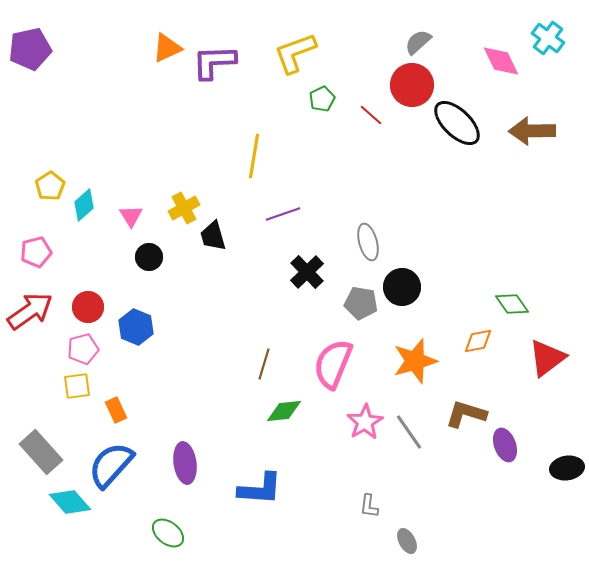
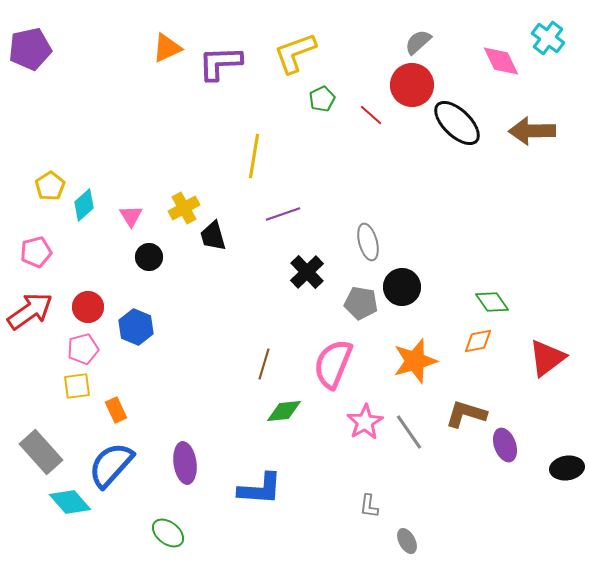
purple L-shape at (214, 62): moved 6 px right, 1 px down
green diamond at (512, 304): moved 20 px left, 2 px up
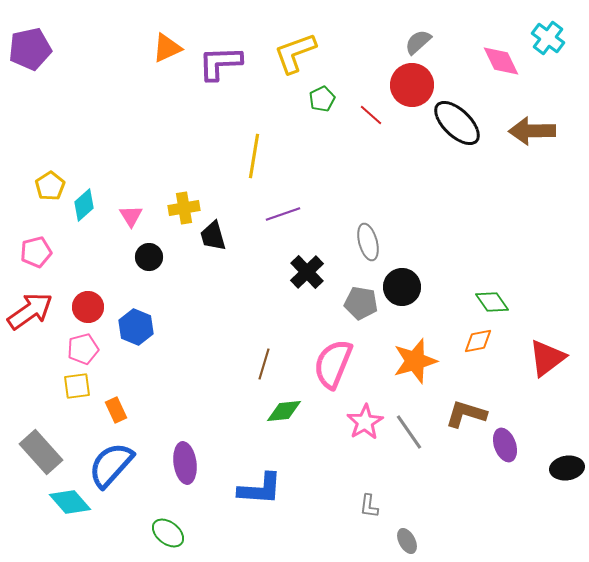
yellow cross at (184, 208): rotated 20 degrees clockwise
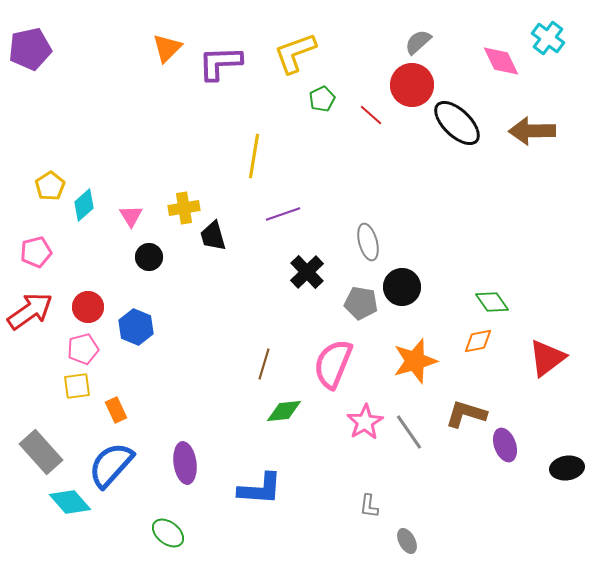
orange triangle at (167, 48): rotated 20 degrees counterclockwise
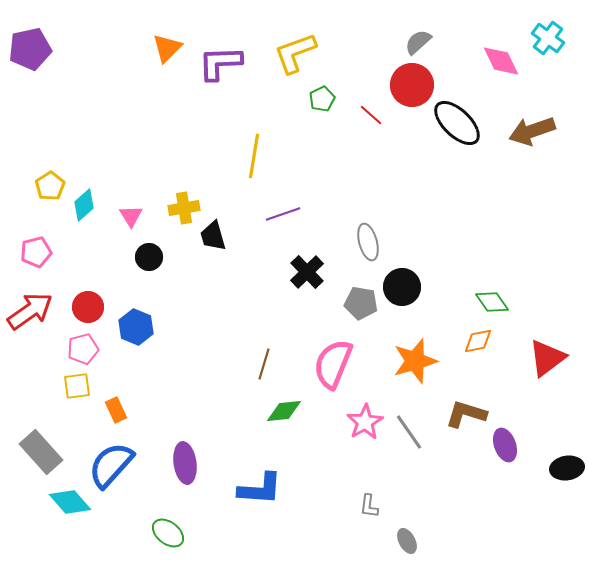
brown arrow at (532, 131): rotated 18 degrees counterclockwise
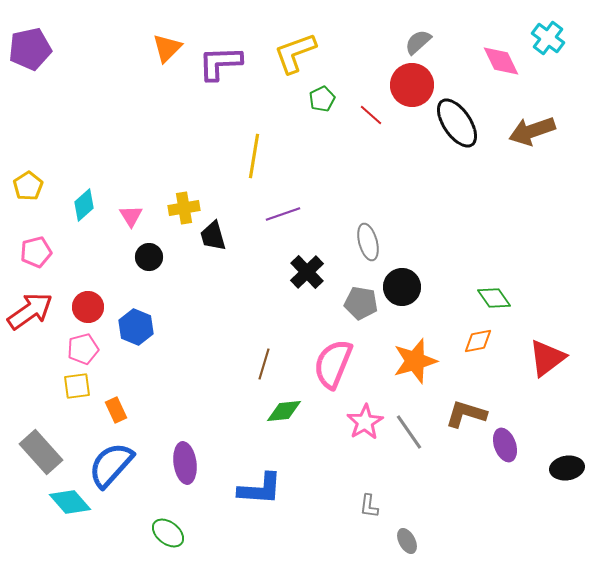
black ellipse at (457, 123): rotated 12 degrees clockwise
yellow pentagon at (50, 186): moved 22 px left
green diamond at (492, 302): moved 2 px right, 4 px up
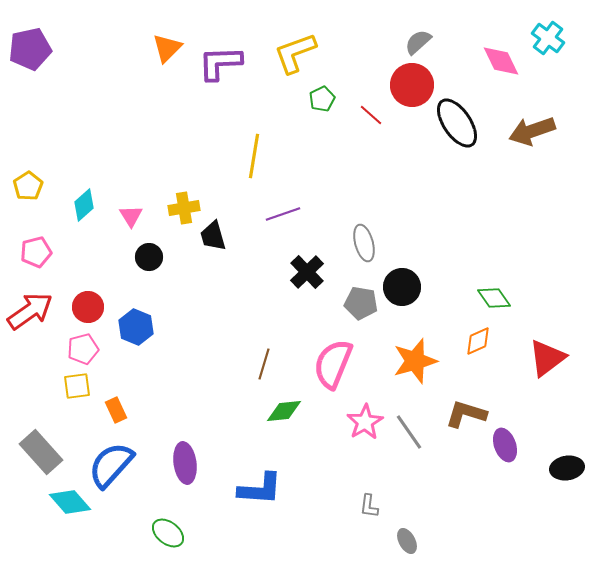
gray ellipse at (368, 242): moved 4 px left, 1 px down
orange diamond at (478, 341): rotated 12 degrees counterclockwise
